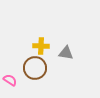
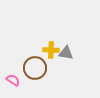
yellow cross: moved 10 px right, 4 px down
pink semicircle: moved 3 px right
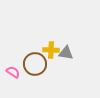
brown circle: moved 4 px up
pink semicircle: moved 8 px up
